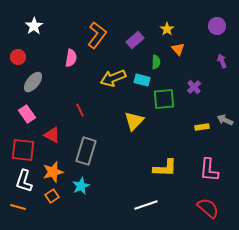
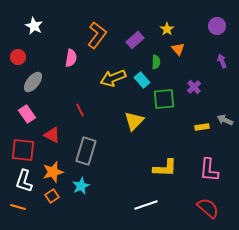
white star: rotated 12 degrees counterclockwise
cyan rectangle: rotated 35 degrees clockwise
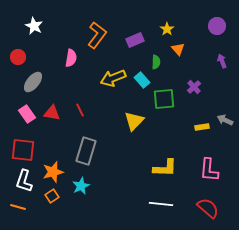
purple rectangle: rotated 18 degrees clockwise
red triangle: moved 22 px up; rotated 18 degrees counterclockwise
white line: moved 15 px right, 1 px up; rotated 25 degrees clockwise
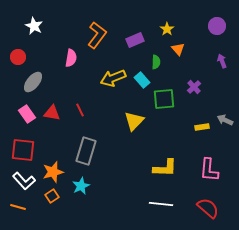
white L-shape: rotated 60 degrees counterclockwise
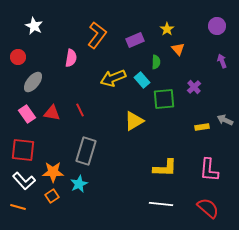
yellow triangle: rotated 15 degrees clockwise
orange star: rotated 15 degrees clockwise
cyan star: moved 2 px left, 2 px up
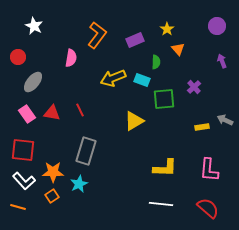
cyan rectangle: rotated 28 degrees counterclockwise
